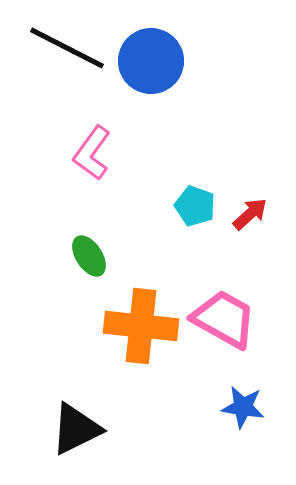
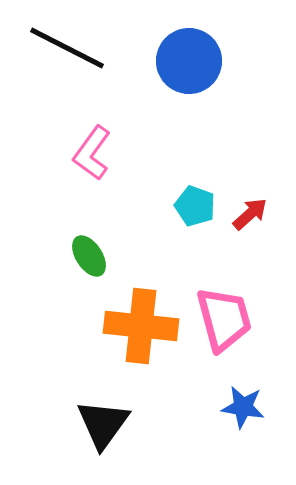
blue circle: moved 38 px right
pink trapezoid: rotated 46 degrees clockwise
black triangle: moved 27 px right, 5 px up; rotated 28 degrees counterclockwise
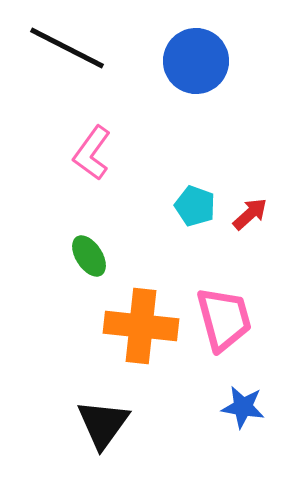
blue circle: moved 7 px right
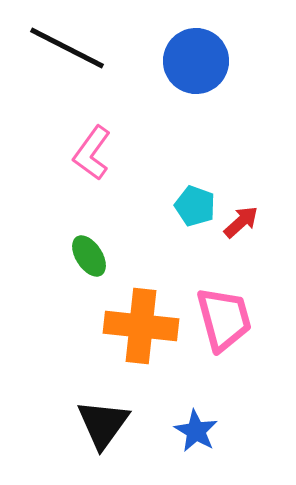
red arrow: moved 9 px left, 8 px down
blue star: moved 47 px left, 24 px down; rotated 21 degrees clockwise
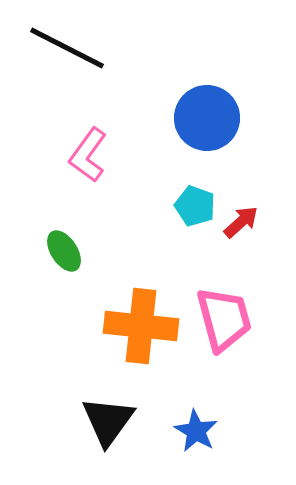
blue circle: moved 11 px right, 57 px down
pink L-shape: moved 4 px left, 2 px down
green ellipse: moved 25 px left, 5 px up
black triangle: moved 5 px right, 3 px up
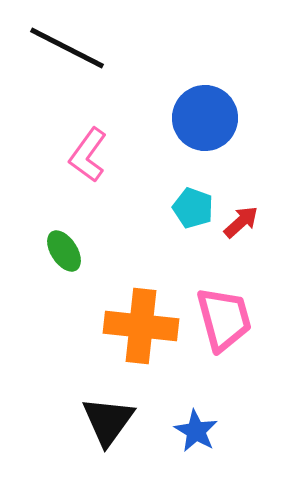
blue circle: moved 2 px left
cyan pentagon: moved 2 px left, 2 px down
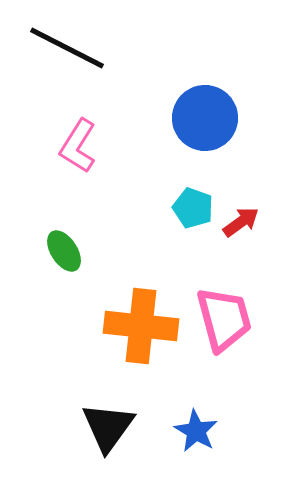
pink L-shape: moved 10 px left, 9 px up; rotated 4 degrees counterclockwise
red arrow: rotated 6 degrees clockwise
black triangle: moved 6 px down
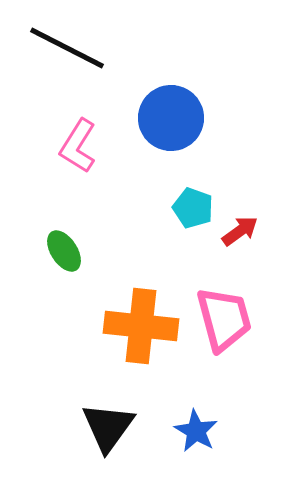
blue circle: moved 34 px left
red arrow: moved 1 px left, 9 px down
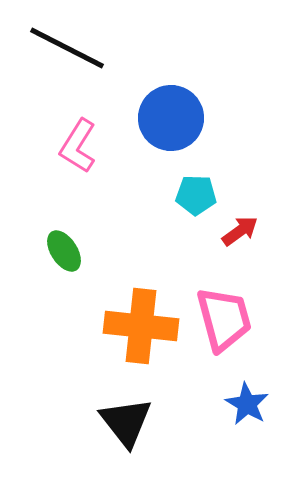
cyan pentagon: moved 3 px right, 13 px up; rotated 18 degrees counterclockwise
black triangle: moved 18 px right, 5 px up; rotated 14 degrees counterclockwise
blue star: moved 51 px right, 27 px up
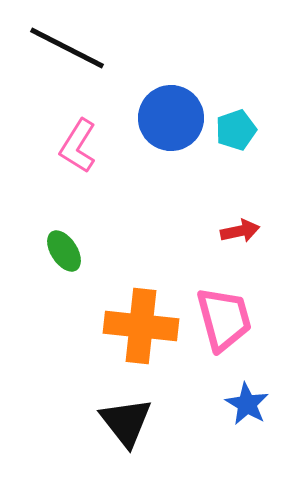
cyan pentagon: moved 40 px right, 65 px up; rotated 21 degrees counterclockwise
red arrow: rotated 24 degrees clockwise
